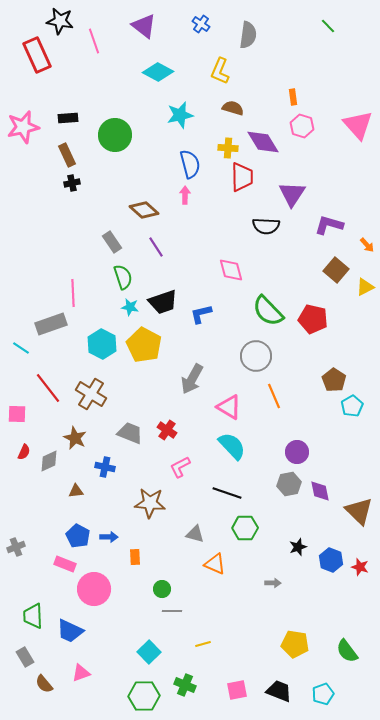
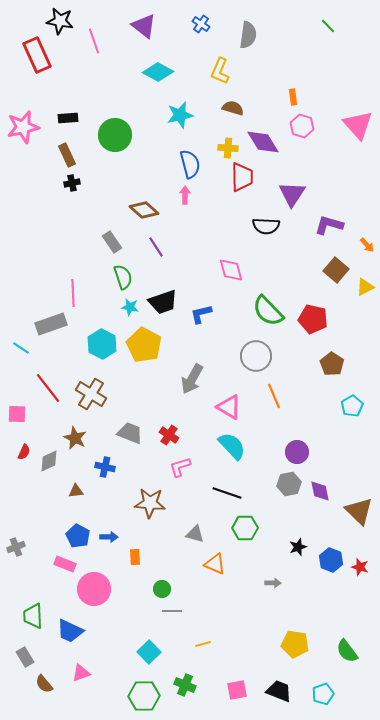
brown pentagon at (334, 380): moved 2 px left, 16 px up
red cross at (167, 430): moved 2 px right, 5 px down
pink L-shape at (180, 467): rotated 10 degrees clockwise
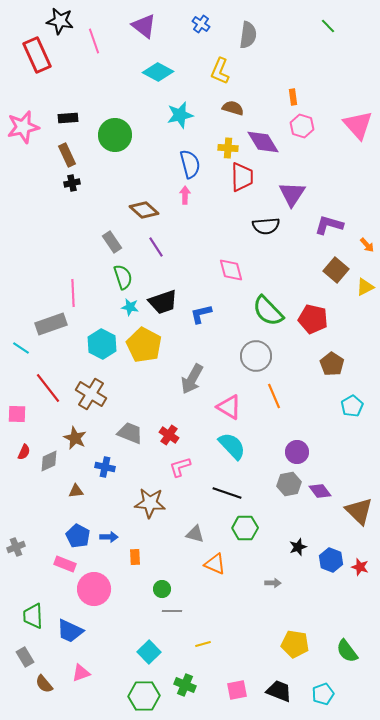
black semicircle at (266, 226): rotated 8 degrees counterclockwise
purple diamond at (320, 491): rotated 25 degrees counterclockwise
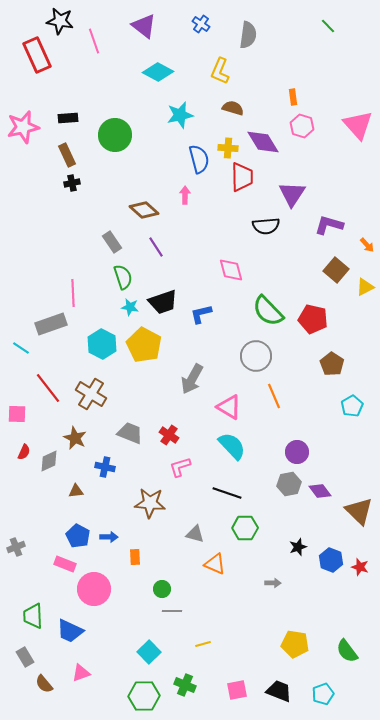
blue semicircle at (190, 164): moved 9 px right, 5 px up
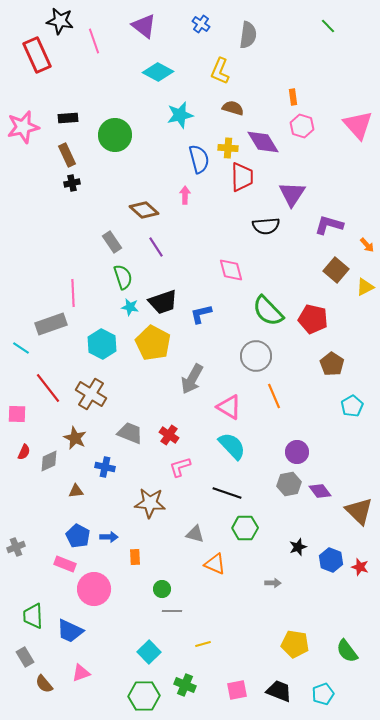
yellow pentagon at (144, 345): moved 9 px right, 2 px up
